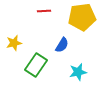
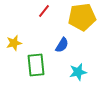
red line: rotated 48 degrees counterclockwise
green rectangle: rotated 40 degrees counterclockwise
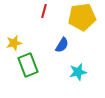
red line: rotated 24 degrees counterclockwise
green rectangle: moved 8 px left; rotated 15 degrees counterclockwise
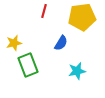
blue semicircle: moved 1 px left, 2 px up
cyan star: moved 1 px left, 1 px up
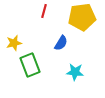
green rectangle: moved 2 px right
cyan star: moved 2 px left, 1 px down; rotated 18 degrees clockwise
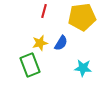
yellow star: moved 26 px right
cyan star: moved 8 px right, 4 px up
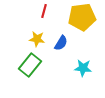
yellow star: moved 3 px left, 4 px up; rotated 21 degrees clockwise
green rectangle: rotated 60 degrees clockwise
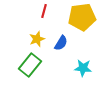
yellow star: rotated 28 degrees counterclockwise
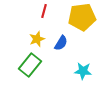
cyan star: moved 3 px down
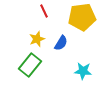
red line: rotated 40 degrees counterclockwise
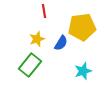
red line: rotated 16 degrees clockwise
yellow pentagon: moved 10 px down
cyan star: rotated 24 degrees counterclockwise
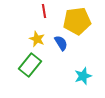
yellow pentagon: moved 5 px left, 6 px up
yellow star: rotated 28 degrees counterclockwise
blue semicircle: rotated 63 degrees counterclockwise
cyan star: moved 5 px down
